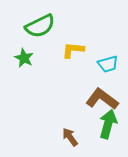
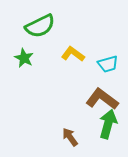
yellow L-shape: moved 4 px down; rotated 30 degrees clockwise
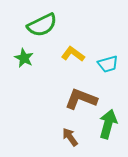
green semicircle: moved 2 px right, 1 px up
brown L-shape: moved 21 px left; rotated 16 degrees counterclockwise
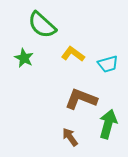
green semicircle: rotated 68 degrees clockwise
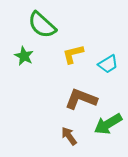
yellow L-shape: rotated 50 degrees counterclockwise
green star: moved 2 px up
cyan trapezoid: rotated 15 degrees counterclockwise
green arrow: rotated 136 degrees counterclockwise
brown arrow: moved 1 px left, 1 px up
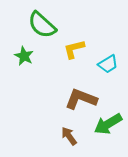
yellow L-shape: moved 1 px right, 5 px up
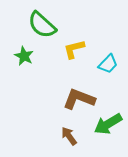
cyan trapezoid: rotated 15 degrees counterclockwise
brown L-shape: moved 2 px left
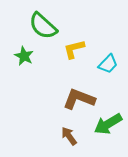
green semicircle: moved 1 px right, 1 px down
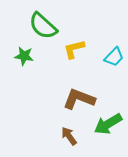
green star: rotated 18 degrees counterclockwise
cyan trapezoid: moved 6 px right, 7 px up
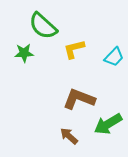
green star: moved 3 px up; rotated 12 degrees counterclockwise
brown arrow: rotated 12 degrees counterclockwise
